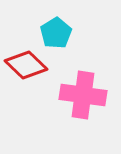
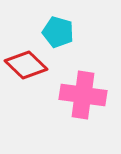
cyan pentagon: moved 2 px right, 1 px up; rotated 24 degrees counterclockwise
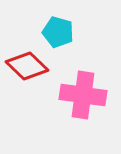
red diamond: moved 1 px right, 1 px down
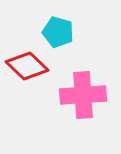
pink cross: rotated 12 degrees counterclockwise
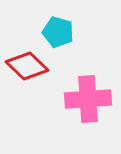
pink cross: moved 5 px right, 4 px down
